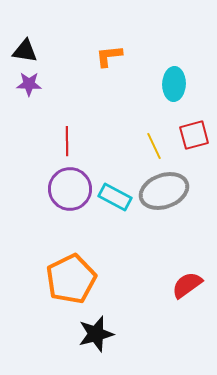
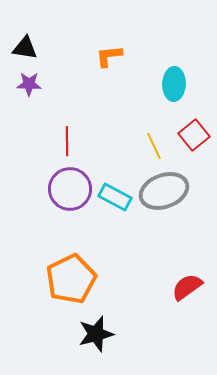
black triangle: moved 3 px up
red square: rotated 24 degrees counterclockwise
red semicircle: moved 2 px down
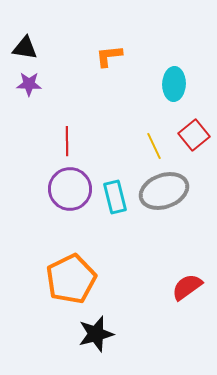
cyan rectangle: rotated 48 degrees clockwise
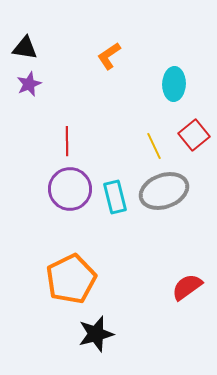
orange L-shape: rotated 28 degrees counterclockwise
purple star: rotated 25 degrees counterclockwise
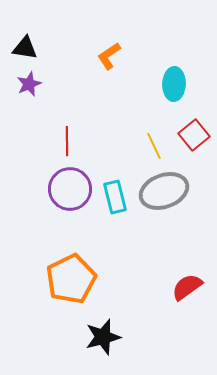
black star: moved 7 px right, 3 px down
